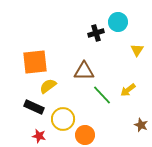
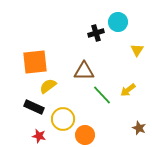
brown star: moved 2 px left, 3 px down
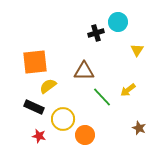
green line: moved 2 px down
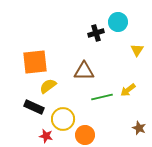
green line: rotated 60 degrees counterclockwise
red star: moved 7 px right
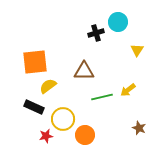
red star: rotated 24 degrees counterclockwise
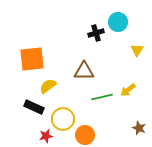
orange square: moved 3 px left, 3 px up
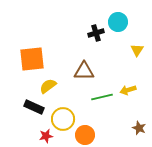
yellow arrow: rotated 21 degrees clockwise
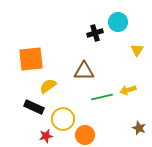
black cross: moved 1 px left
orange square: moved 1 px left
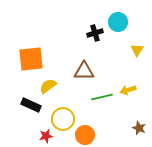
black rectangle: moved 3 px left, 2 px up
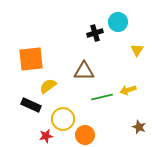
brown star: moved 1 px up
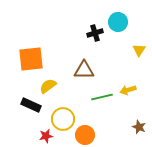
yellow triangle: moved 2 px right
brown triangle: moved 1 px up
